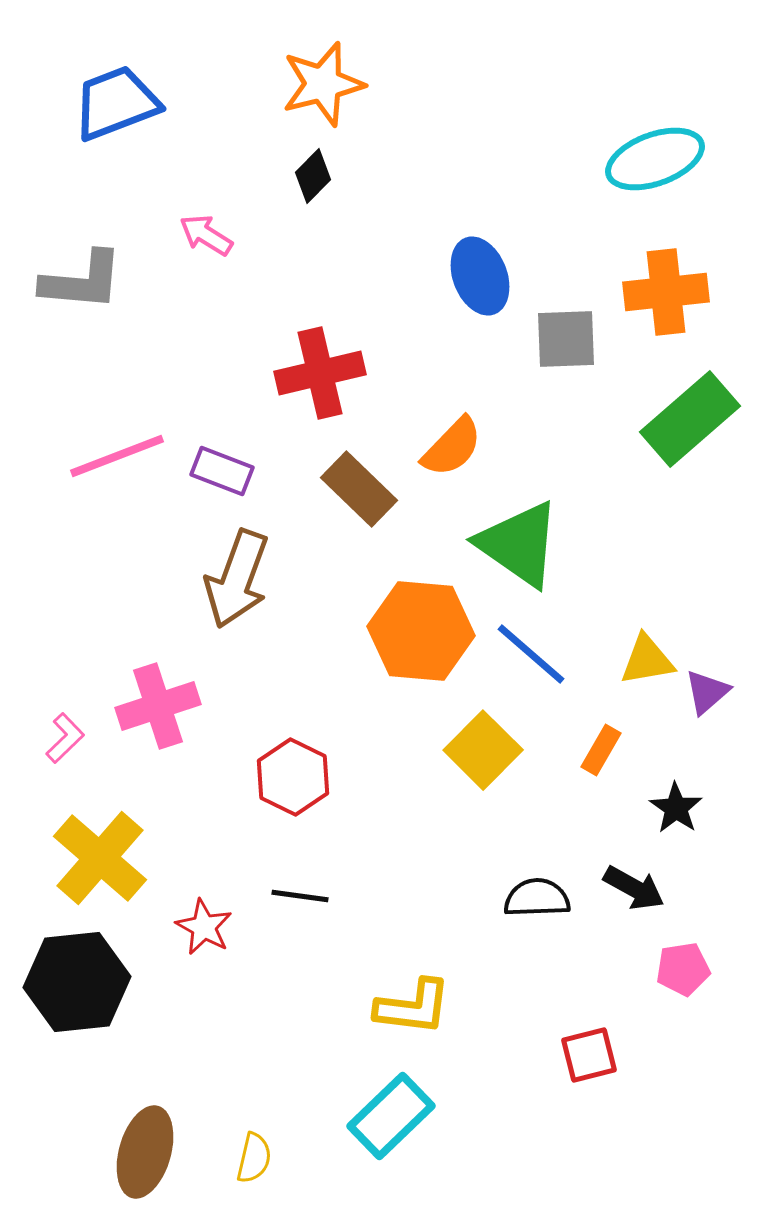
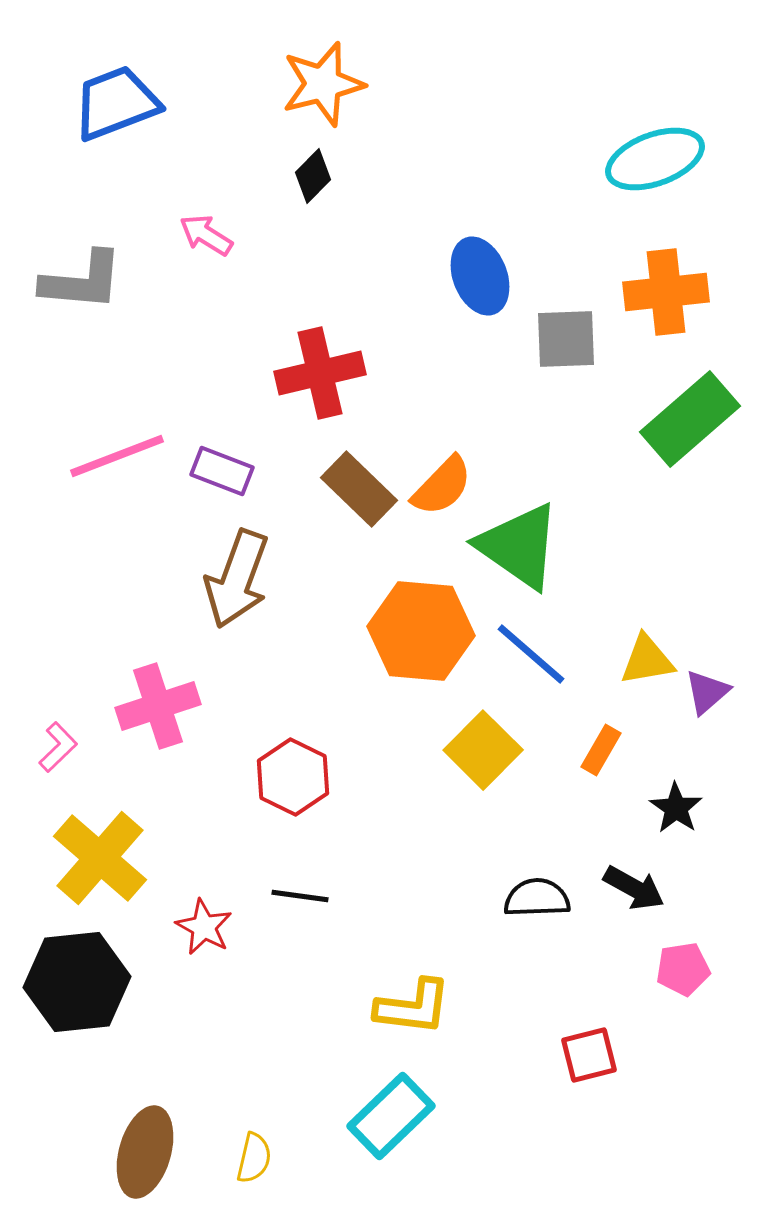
orange semicircle: moved 10 px left, 39 px down
green triangle: moved 2 px down
pink L-shape: moved 7 px left, 9 px down
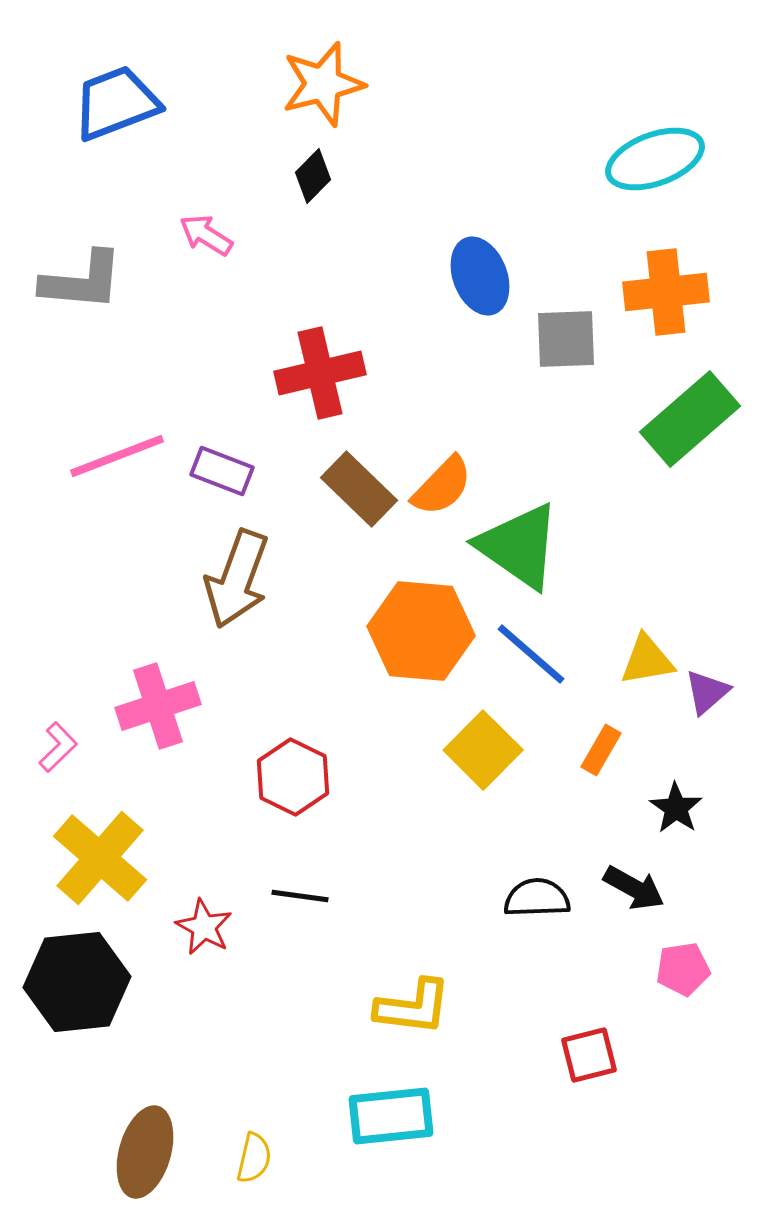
cyan rectangle: rotated 38 degrees clockwise
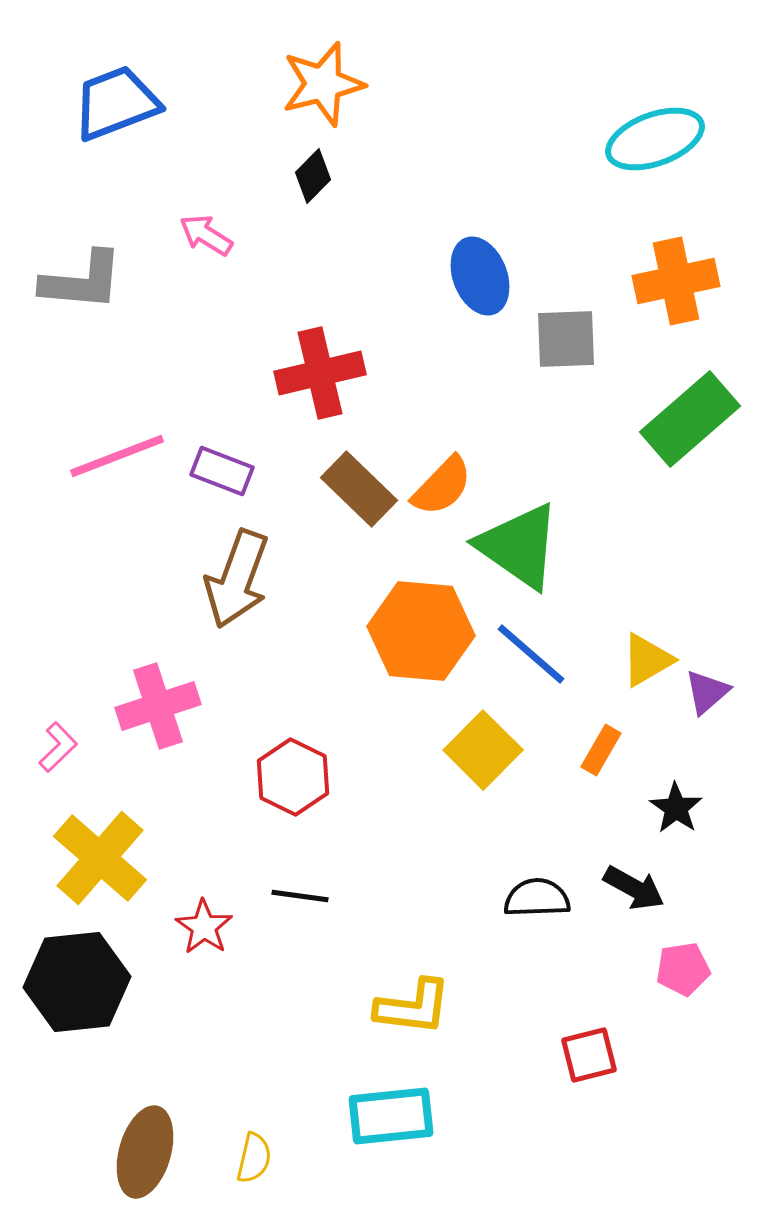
cyan ellipse: moved 20 px up
orange cross: moved 10 px right, 11 px up; rotated 6 degrees counterclockwise
yellow triangle: rotated 20 degrees counterclockwise
red star: rotated 6 degrees clockwise
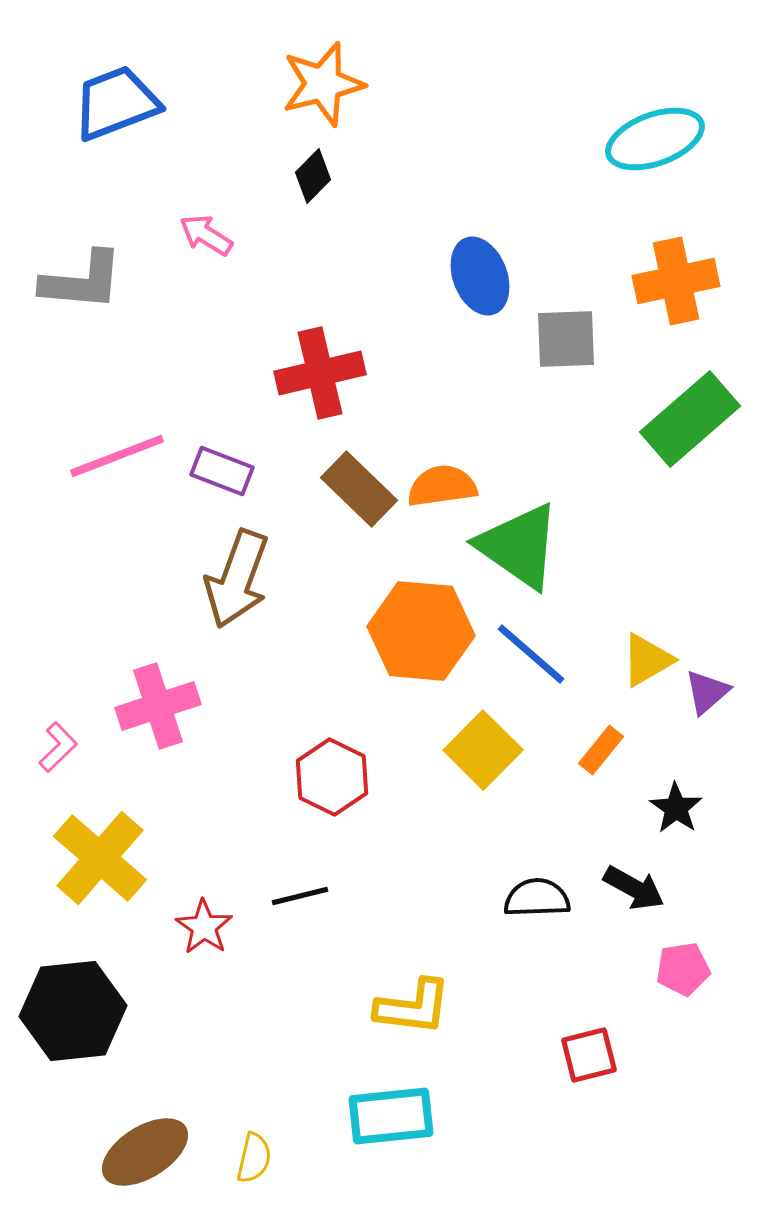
orange semicircle: rotated 142 degrees counterclockwise
orange rectangle: rotated 9 degrees clockwise
red hexagon: moved 39 px right
black line: rotated 22 degrees counterclockwise
black hexagon: moved 4 px left, 29 px down
brown ellipse: rotated 42 degrees clockwise
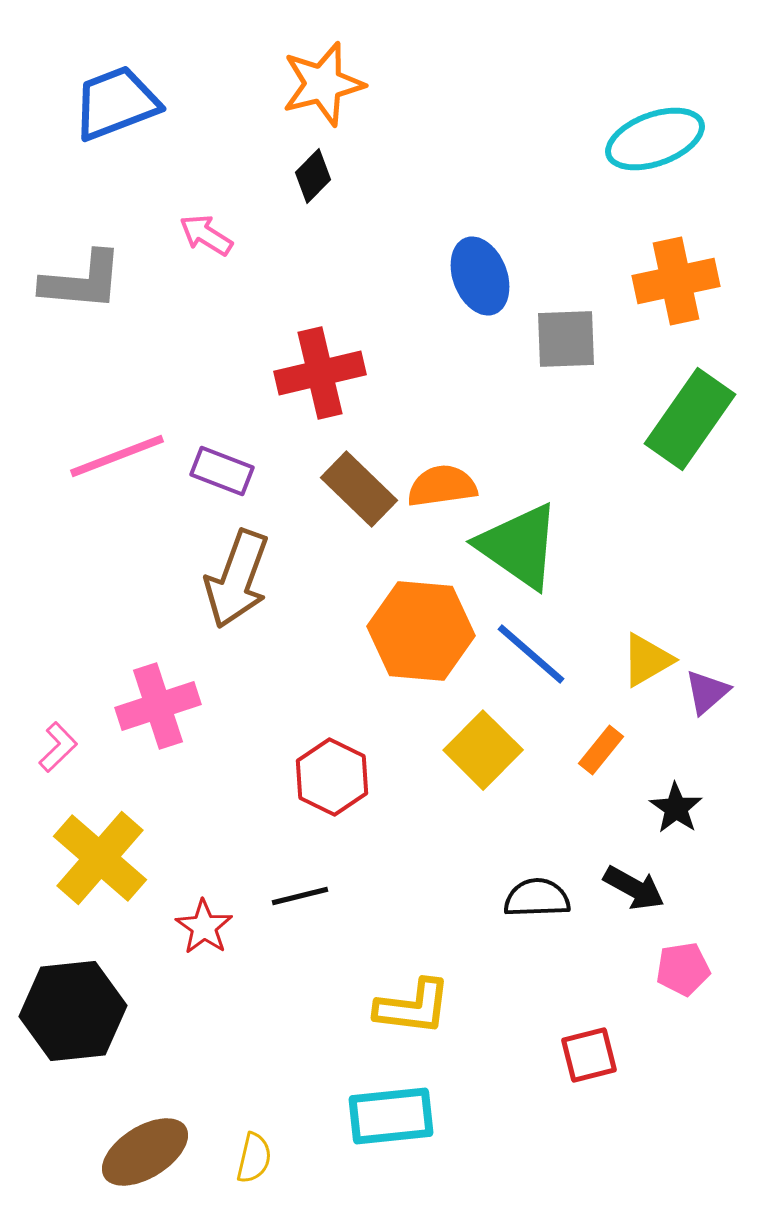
green rectangle: rotated 14 degrees counterclockwise
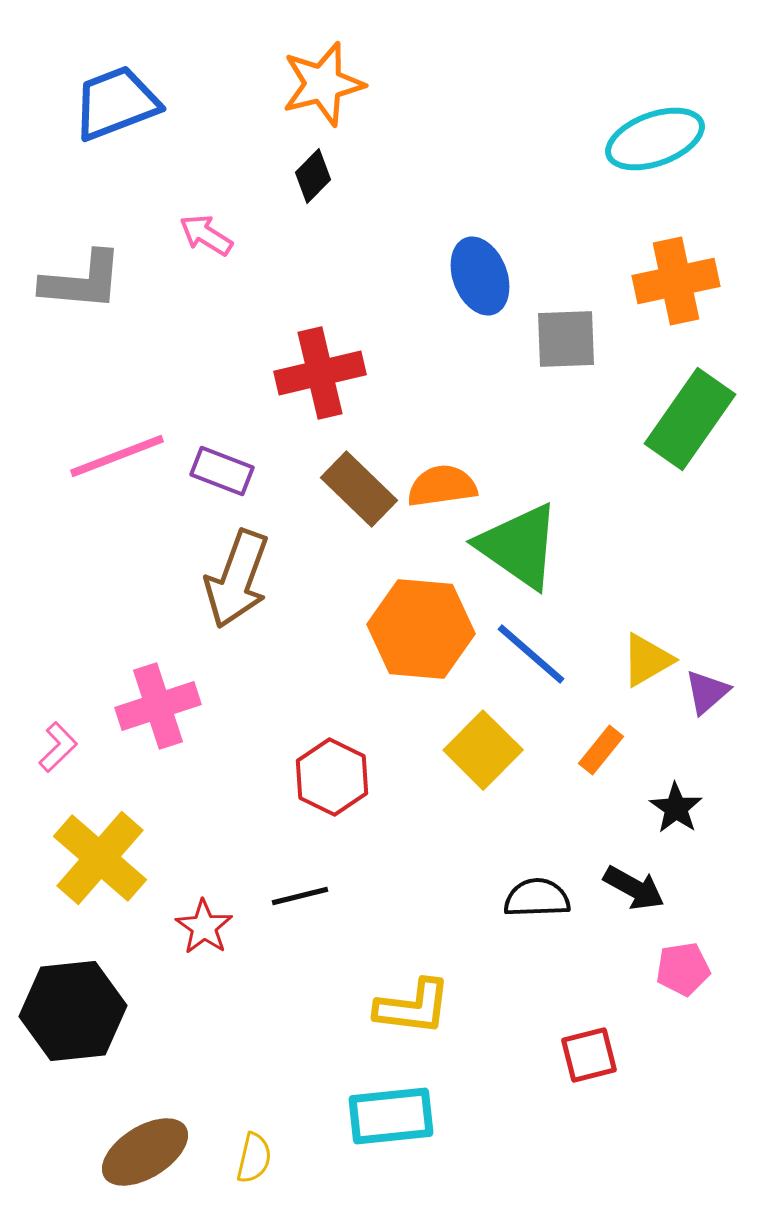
orange hexagon: moved 2 px up
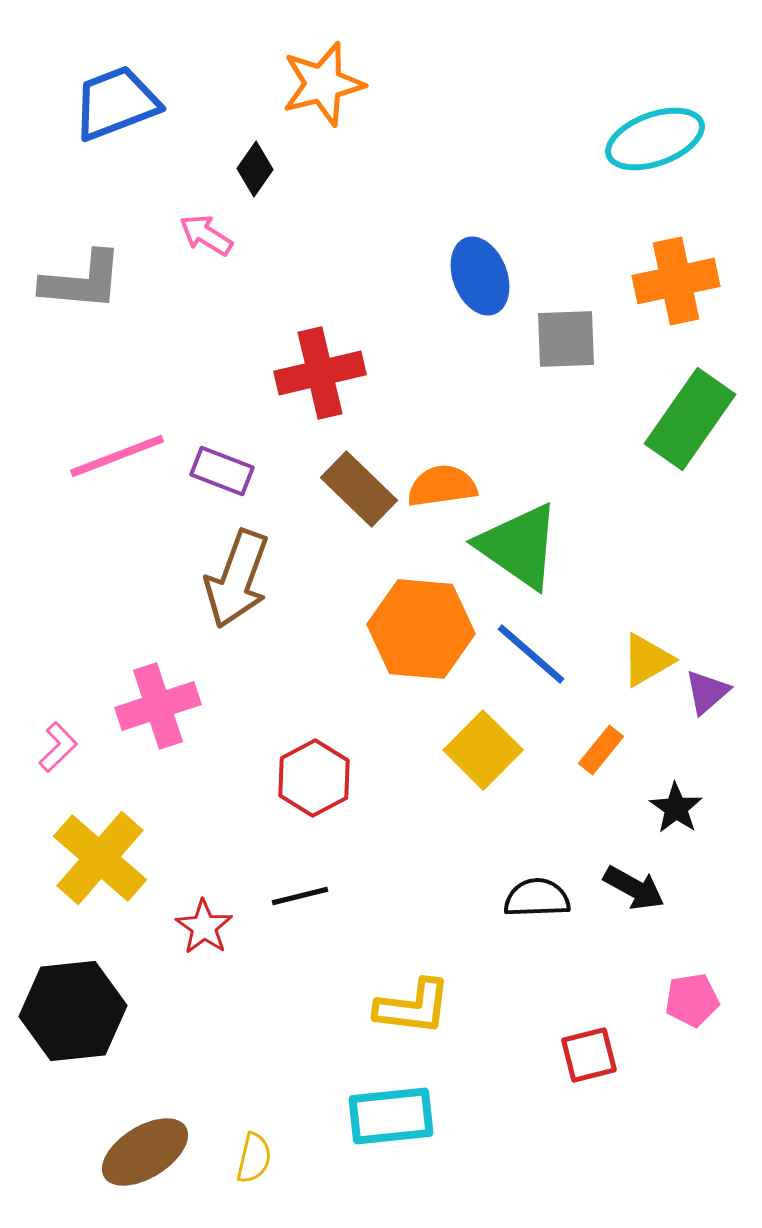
black diamond: moved 58 px left, 7 px up; rotated 10 degrees counterclockwise
red hexagon: moved 18 px left, 1 px down; rotated 6 degrees clockwise
pink pentagon: moved 9 px right, 31 px down
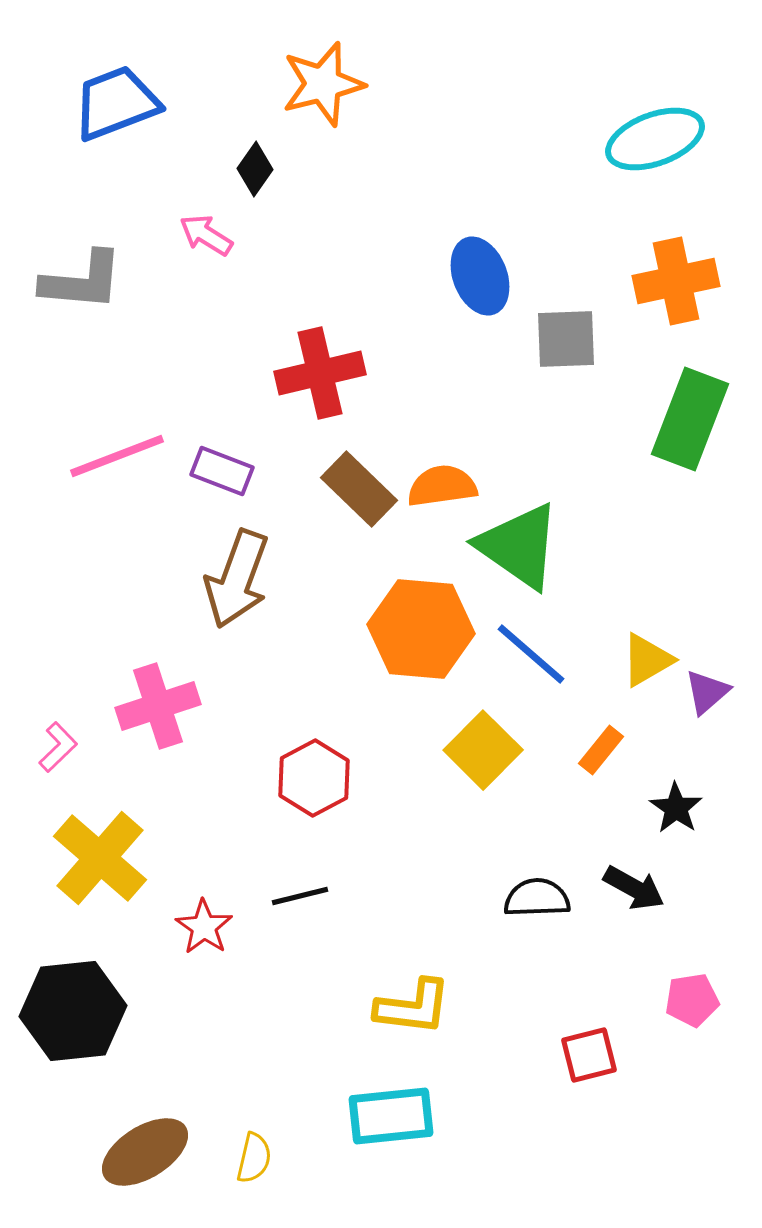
green rectangle: rotated 14 degrees counterclockwise
